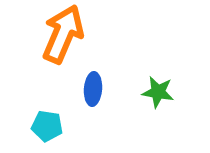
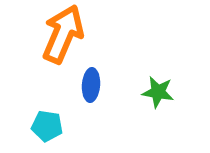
blue ellipse: moved 2 px left, 4 px up
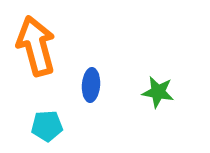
orange arrow: moved 27 px left, 12 px down; rotated 38 degrees counterclockwise
cyan pentagon: rotated 12 degrees counterclockwise
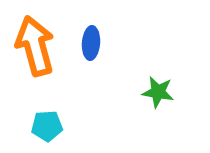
orange arrow: moved 1 px left
blue ellipse: moved 42 px up
